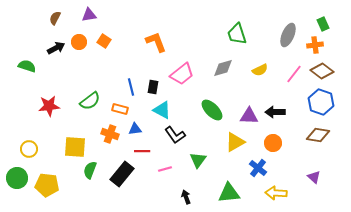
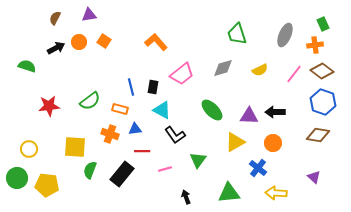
gray ellipse at (288, 35): moved 3 px left
orange L-shape at (156, 42): rotated 20 degrees counterclockwise
blue hexagon at (321, 102): moved 2 px right
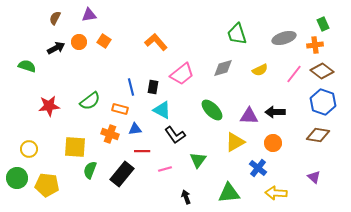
gray ellipse at (285, 35): moved 1 px left, 3 px down; rotated 50 degrees clockwise
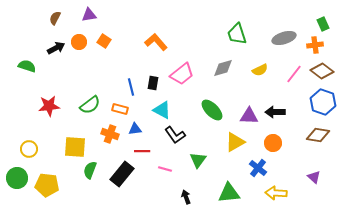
black rectangle at (153, 87): moved 4 px up
green semicircle at (90, 101): moved 4 px down
pink line at (165, 169): rotated 32 degrees clockwise
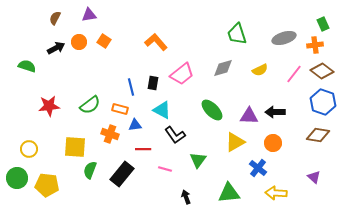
blue triangle at (135, 129): moved 4 px up
red line at (142, 151): moved 1 px right, 2 px up
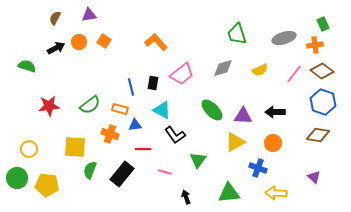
purple triangle at (249, 116): moved 6 px left
blue cross at (258, 168): rotated 18 degrees counterclockwise
pink line at (165, 169): moved 3 px down
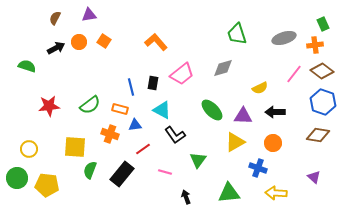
yellow semicircle at (260, 70): moved 18 px down
red line at (143, 149): rotated 35 degrees counterclockwise
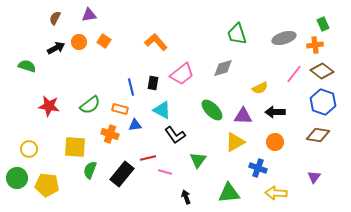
red star at (49, 106): rotated 15 degrees clockwise
orange circle at (273, 143): moved 2 px right, 1 px up
red line at (143, 149): moved 5 px right, 9 px down; rotated 21 degrees clockwise
purple triangle at (314, 177): rotated 24 degrees clockwise
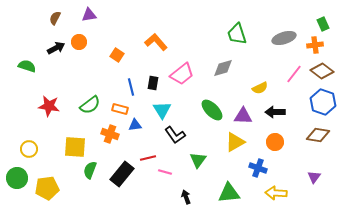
orange square at (104, 41): moved 13 px right, 14 px down
cyan triangle at (162, 110): rotated 30 degrees clockwise
yellow pentagon at (47, 185): moved 3 px down; rotated 15 degrees counterclockwise
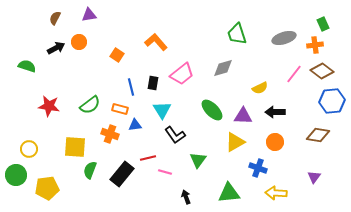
blue hexagon at (323, 102): moved 9 px right, 1 px up; rotated 25 degrees counterclockwise
green circle at (17, 178): moved 1 px left, 3 px up
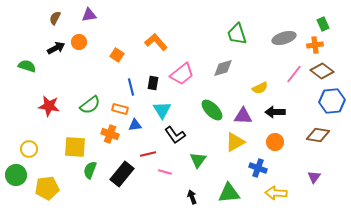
red line at (148, 158): moved 4 px up
black arrow at (186, 197): moved 6 px right
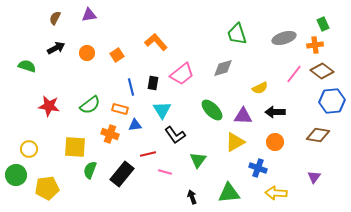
orange circle at (79, 42): moved 8 px right, 11 px down
orange square at (117, 55): rotated 24 degrees clockwise
